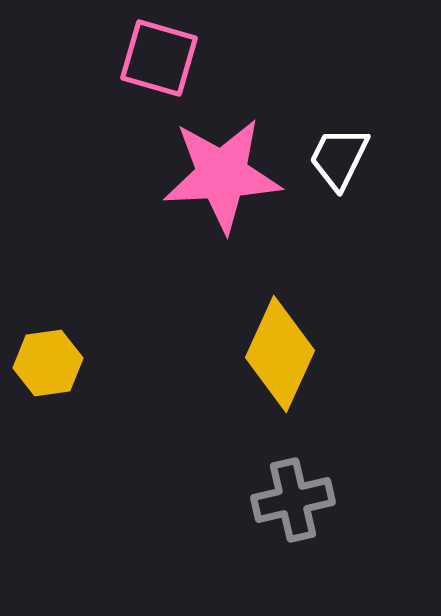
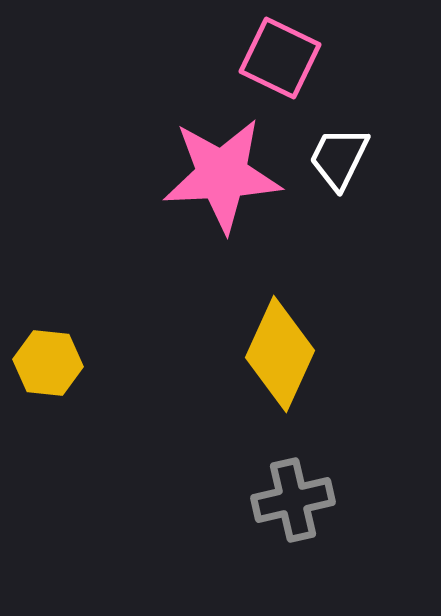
pink square: moved 121 px right; rotated 10 degrees clockwise
yellow hexagon: rotated 14 degrees clockwise
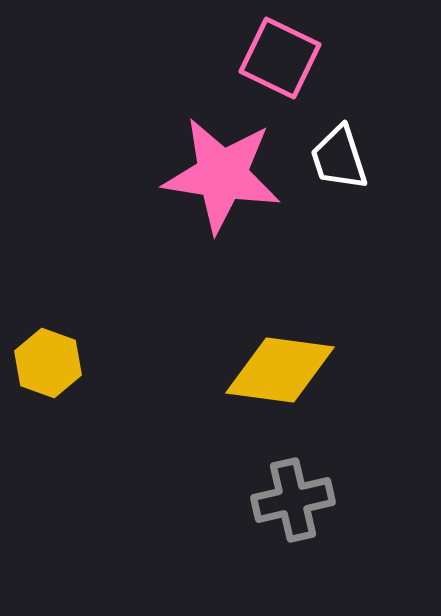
white trapezoid: rotated 44 degrees counterclockwise
pink star: rotated 12 degrees clockwise
yellow diamond: moved 16 px down; rotated 73 degrees clockwise
yellow hexagon: rotated 14 degrees clockwise
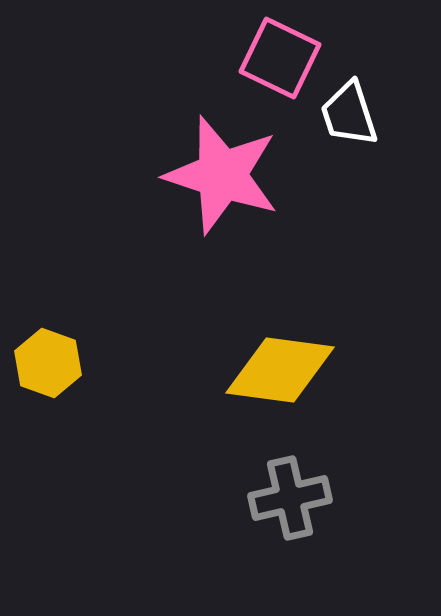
white trapezoid: moved 10 px right, 44 px up
pink star: rotated 9 degrees clockwise
gray cross: moved 3 px left, 2 px up
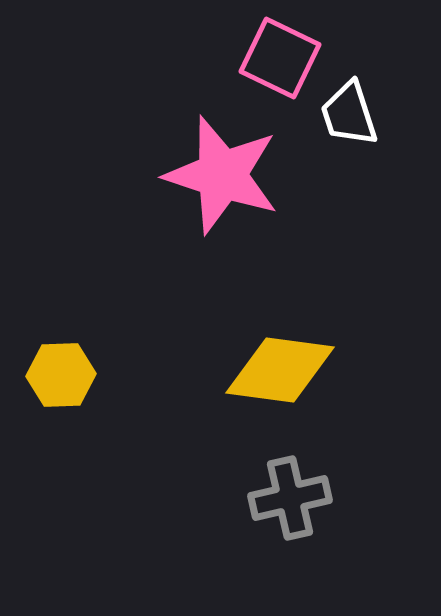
yellow hexagon: moved 13 px right, 12 px down; rotated 22 degrees counterclockwise
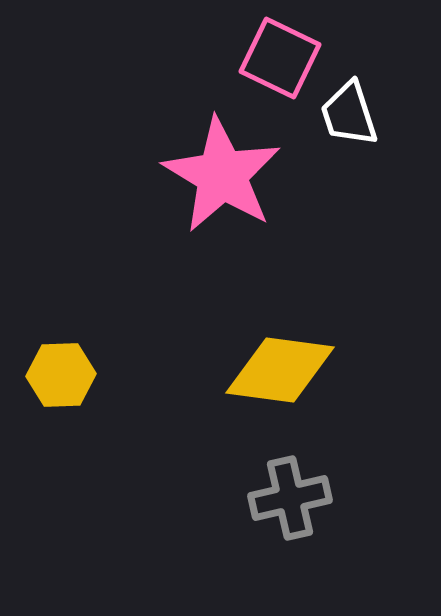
pink star: rotated 13 degrees clockwise
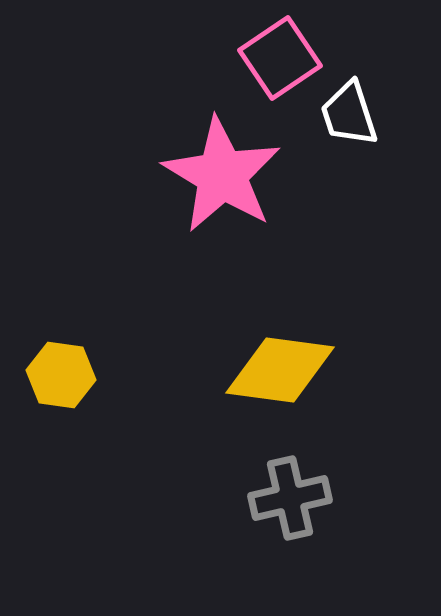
pink square: rotated 30 degrees clockwise
yellow hexagon: rotated 10 degrees clockwise
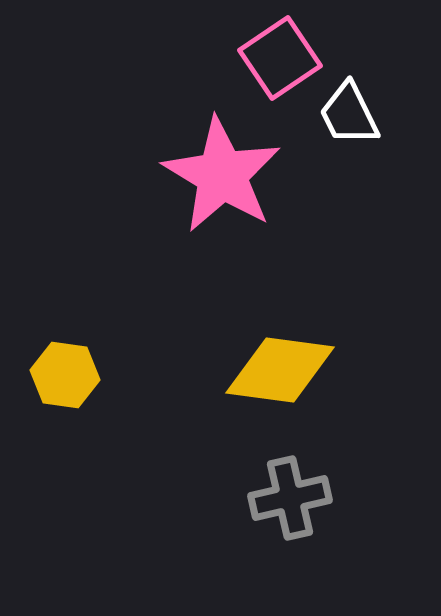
white trapezoid: rotated 8 degrees counterclockwise
yellow hexagon: moved 4 px right
